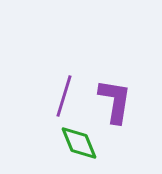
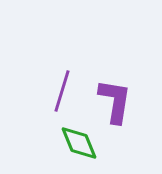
purple line: moved 2 px left, 5 px up
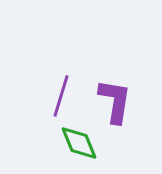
purple line: moved 1 px left, 5 px down
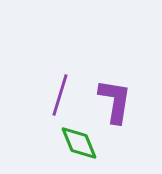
purple line: moved 1 px left, 1 px up
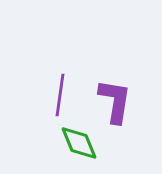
purple line: rotated 9 degrees counterclockwise
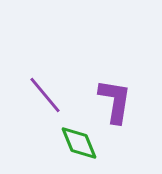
purple line: moved 15 px left; rotated 48 degrees counterclockwise
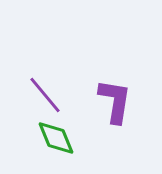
green diamond: moved 23 px left, 5 px up
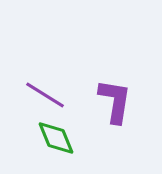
purple line: rotated 18 degrees counterclockwise
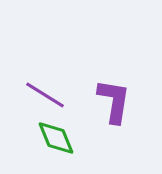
purple L-shape: moved 1 px left
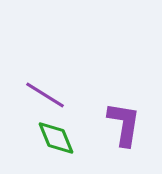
purple L-shape: moved 10 px right, 23 px down
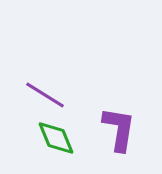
purple L-shape: moved 5 px left, 5 px down
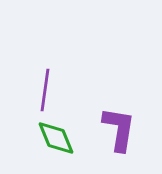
purple line: moved 5 px up; rotated 66 degrees clockwise
